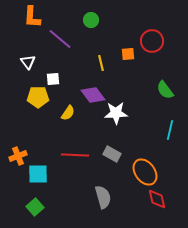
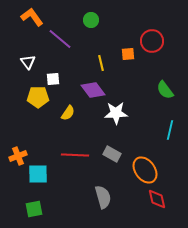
orange L-shape: rotated 140 degrees clockwise
purple diamond: moved 5 px up
orange ellipse: moved 2 px up
green square: moved 1 px left, 2 px down; rotated 30 degrees clockwise
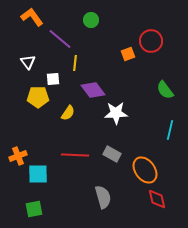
red circle: moved 1 px left
orange square: rotated 16 degrees counterclockwise
yellow line: moved 26 px left; rotated 21 degrees clockwise
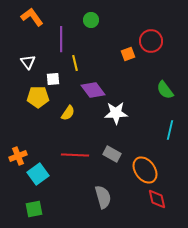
purple line: moved 1 px right; rotated 50 degrees clockwise
yellow line: rotated 21 degrees counterclockwise
cyan square: rotated 35 degrees counterclockwise
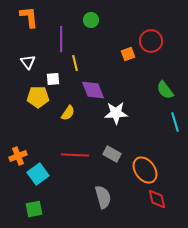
orange L-shape: moved 3 px left; rotated 30 degrees clockwise
purple diamond: rotated 15 degrees clockwise
cyan line: moved 5 px right, 8 px up; rotated 30 degrees counterclockwise
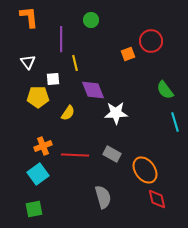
orange cross: moved 25 px right, 10 px up
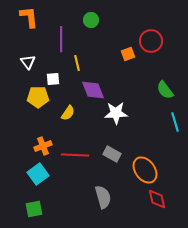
yellow line: moved 2 px right
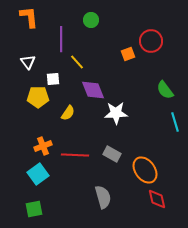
yellow line: moved 1 px up; rotated 28 degrees counterclockwise
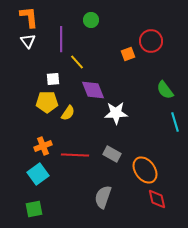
white triangle: moved 21 px up
yellow pentagon: moved 9 px right, 5 px down
gray semicircle: rotated 145 degrees counterclockwise
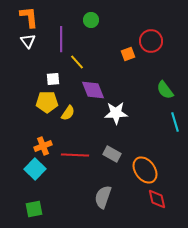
cyan square: moved 3 px left, 5 px up; rotated 10 degrees counterclockwise
